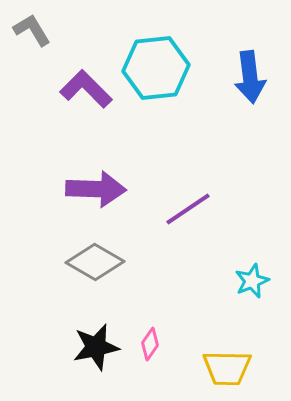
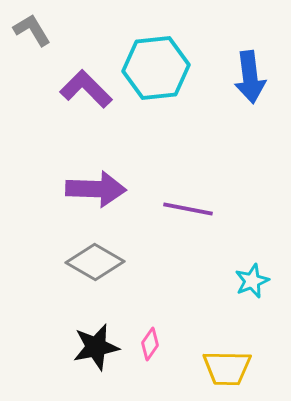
purple line: rotated 45 degrees clockwise
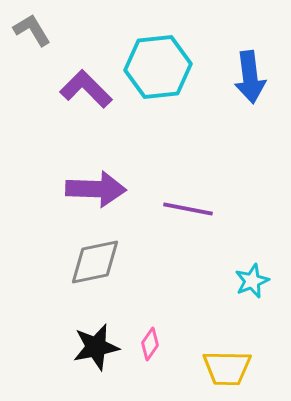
cyan hexagon: moved 2 px right, 1 px up
gray diamond: rotated 42 degrees counterclockwise
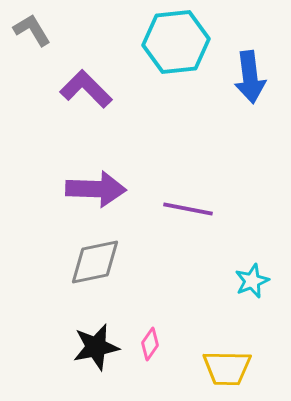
cyan hexagon: moved 18 px right, 25 px up
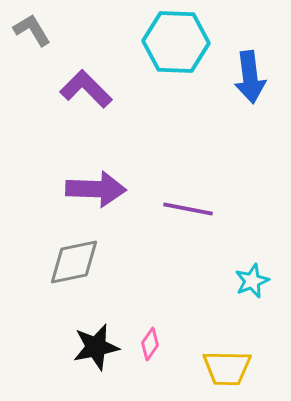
cyan hexagon: rotated 8 degrees clockwise
gray diamond: moved 21 px left
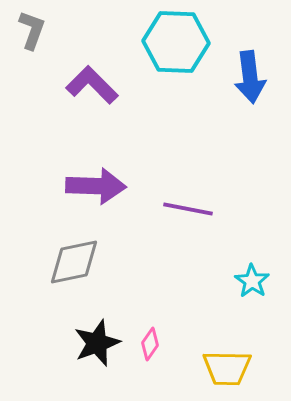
gray L-shape: rotated 51 degrees clockwise
purple L-shape: moved 6 px right, 4 px up
purple arrow: moved 3 px up
cyan star: rotated 16 degrees counterclockwise
black star: moved 1 px right, 4 px up; rotated 9 degrees counterclockwise
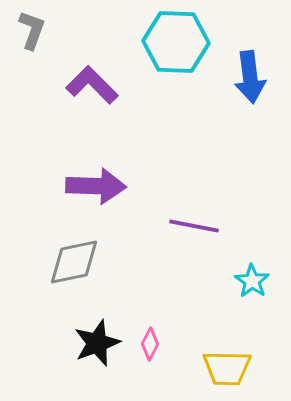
purple line: moved 6 px right, 17 px down
pink diamond: rotated 8 degrees counterclockwise
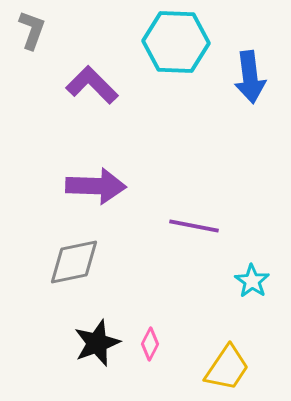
yellow trapezoid: rotated 57 degrees counterclockwise
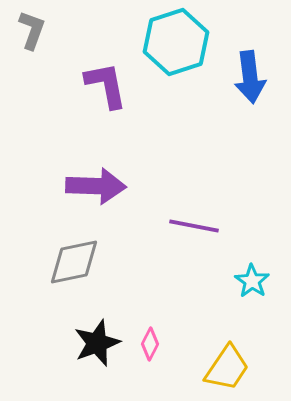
cyan hexagon: rotated 20 degrees counterclockwise
purple L-shape: moved 14 px right; rotated 34 degrees clockwise
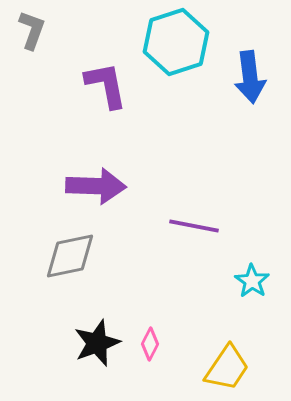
gray diamond: moved 4 px left, 6 px up
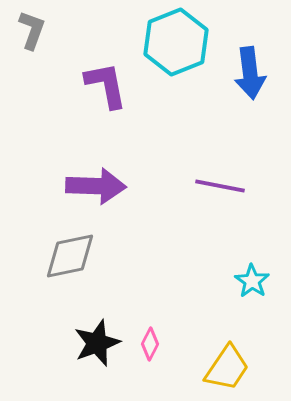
cyan hexagon: rotated 4 degrees counterclockwise
blue arrow: moved 4 px up
purple line: moved 26 px right, 40 px up
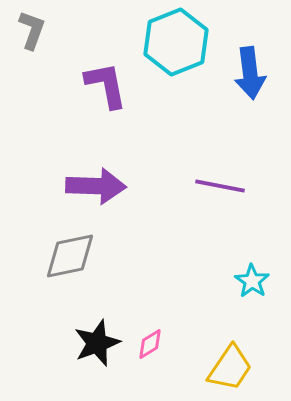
pink diamond: rotated 32 degrees clockwise
yellow trapezoid: moved 3 px right
